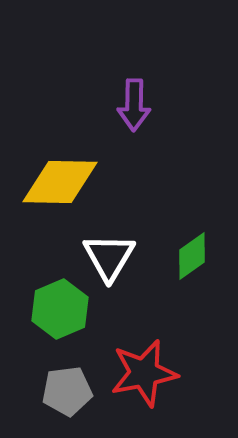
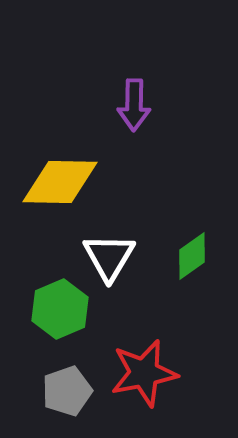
gray pentagon: rotated 12 degrees counterclockwise
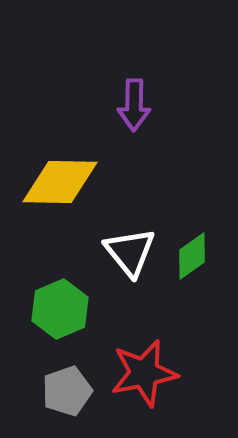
white triangle: moved 21 px right, 5 px up; rotated 10 degrees counterclockwise
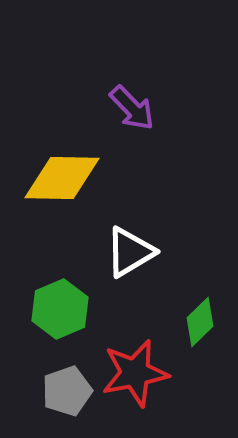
purple arrow: moved 2 px left, 3 px down; rotated 45 degrees counterclockwise
yellow diamond: moved 2 px right, 4 px up
white triangle: rotated 38 degrees clockwise
green diamond: moved 8 px right, 66 px down; rotated 9 degrees counterclockwise
red star: moved 9 px left
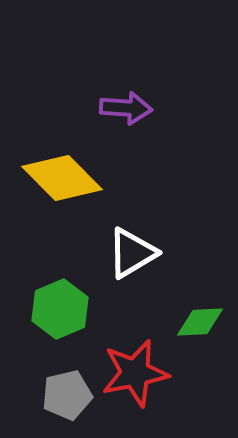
purple arrow: moved 6 px left; rotated 42 degrees counterclockwise
yellow diamond: rotated 44 degrees clockwise
white triangle: moved 2 px right, 1 px down
green diamond: rotated 42 degrees clockwise
gray pentagon: moved 4 px down; rotated 6 degrees clockwise
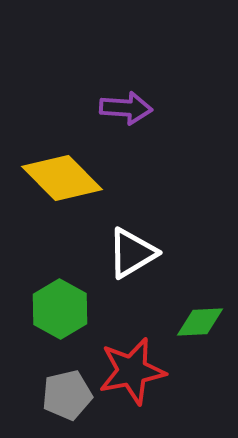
green hexagon: rotated 8 degrees counterclockwise
red star: moved 3 px left, 2 px up
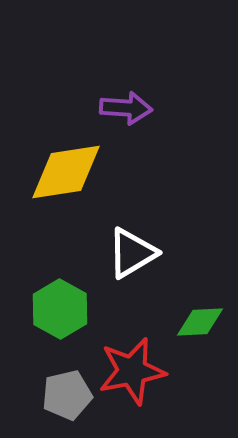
yellow diamond: moved 4 px right, 6 px up; rotated 54 degrees counterclockwise
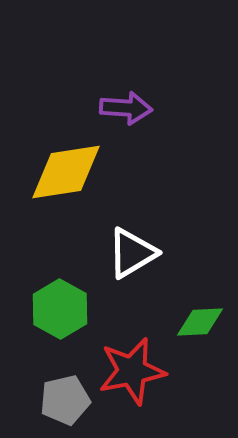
gray pentagon: moved 2 px left, 5 px down
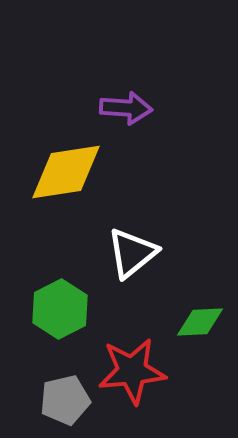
white triangle: rotated 8 degrees counterclockwise
green hexagon: rotated 4 degrees clockwise
red star: rotated 6 degrees clockwise
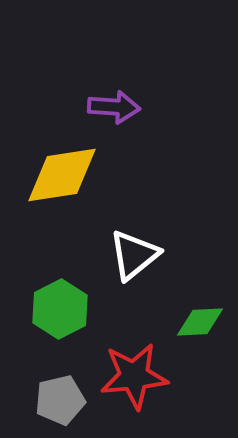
purple arrow: moved 12 px left, 1 px up
yellow diamond: moved 4 px left, 3 px down
white triangle: moved 2 px right, 2 px down
red star: moved 2 px right, 5 px down
gray pentagon: moved 5 px left
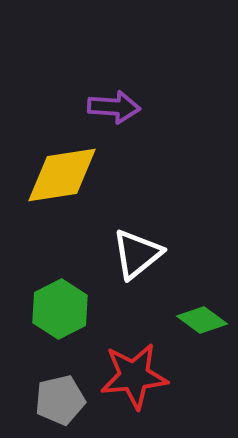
white triangle: moved 3 px right, 1 px up
green diamond: moved 2 px right, 2 px up; rotated 39 degrees clockwise
